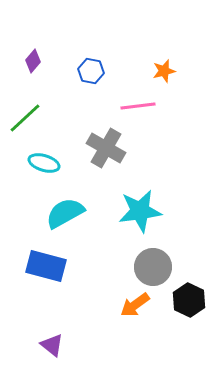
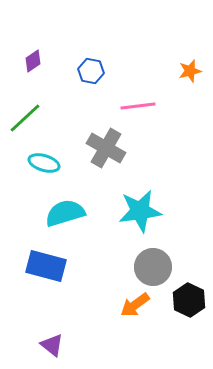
purple diamond: rotated 15 degrees clockwise
orange star: moved 26 px right
cyan semicircle: rotated 12 degrees clockwise
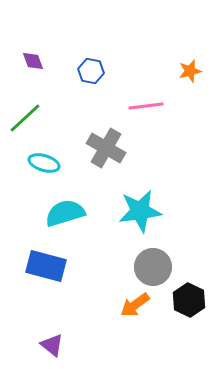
purple diamond: rotated 75 degrees counterclockwise
pink line: moved 8 px right
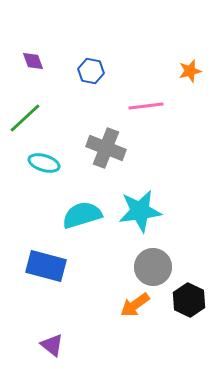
gray cross: rotated 9 degrees counterclockwise
cyan semicircle: moved 17 px right, 2 px down
